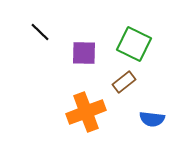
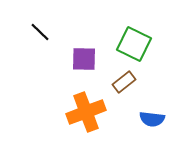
purple square: moved 6 px down
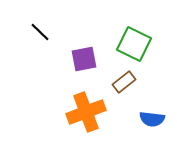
purple square: rotated 12 degrees counterclockwise
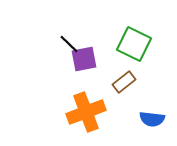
black line: moved 29 px right, 12 px down
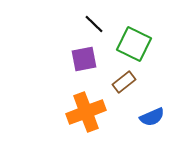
black line: moved 25 px right, 20 px up
blue semicircle: moved 2 px up; rotated 30 degrees counterclockwise
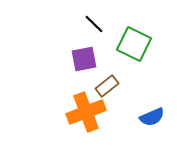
brown rectangle: moved 17 px left, 4 px down
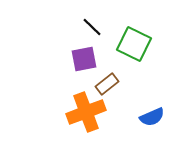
black line: moved 2 px left, 3 px down
brown rectangle: moved 2 px up
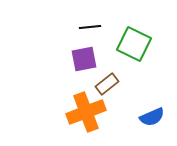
black line: moved 2 px left; rotated 50 degrees counterclockwise
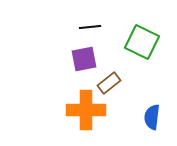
green square: moved 8 px right, 2 px up
brown rectangle: moved 2 px right, 1 px up
orange cross: moved 2 px up; rotated 21 degrees clockwise
blue semicircle: rotated 120 degrees clockwise
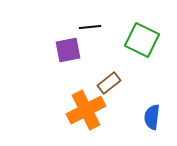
green square: moved 2 px up
purple square: moved 16 px left, 9 px up
orange cross: rotated 27 degrees counterclockwise
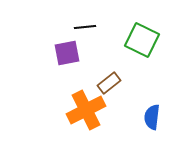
black line: moved 5 px left
purple square: moved 1 px left, 3 px down
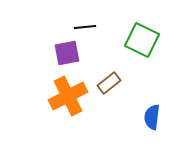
orange cross: moved 18 px left, 14 px up
